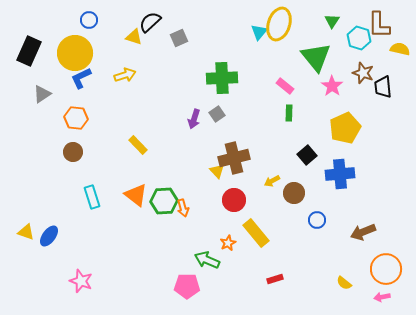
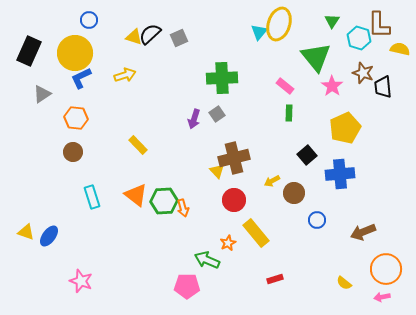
black semicircle at (150, 22): moved 12 px down
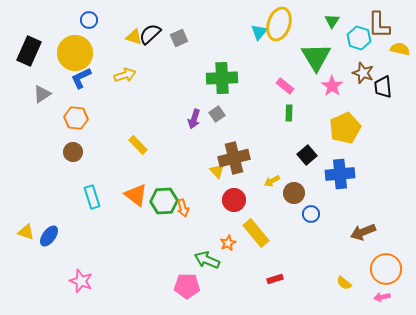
green triangle at (316, 57): rotated 8 degrees clockwise
blue circle at (317, 220): moved 6 px left, 6 px up
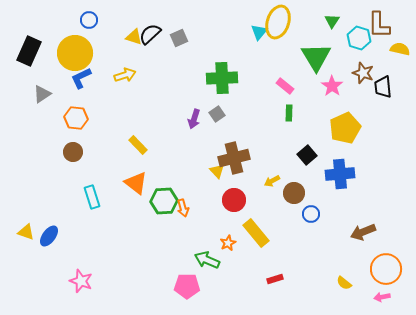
yellow ellipse at (279, 24): moved 1 px left, 2 px up
orange triangle at (136, 195): moved 12 px up
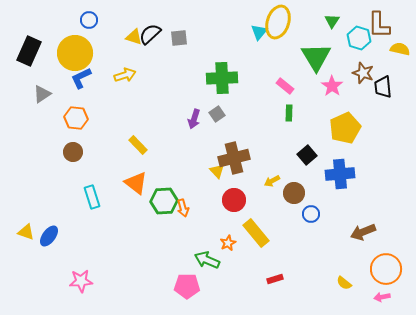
gray square at (179, 38): rotated 18 degrees clockwise
pink star at (81, 281): rotated 25 degrees counterclockwise
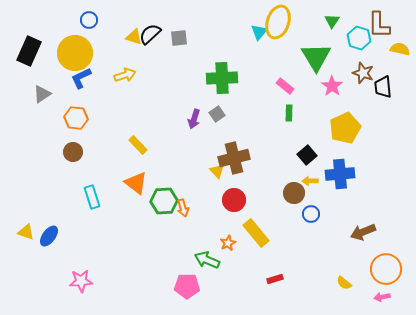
yellow arrow at (272, 181): moved 38 px right; rotated 28 degrees clockwise
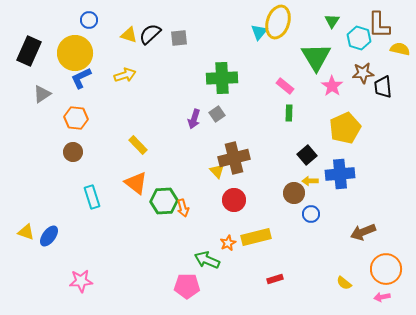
yellow triangle at (134, 37): moved 5 px left, 2 px up
brown star at (363, 73): rotated 25 degrees counterclockwise
yellow rectangle at (256, 233): moved 4 px down; rotated 64 degrees counterclockwise
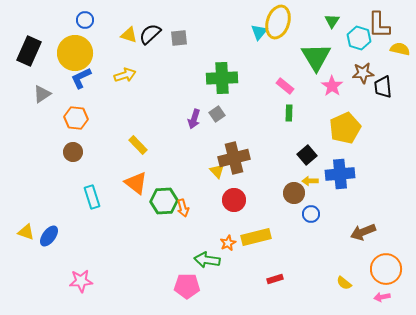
blue circle at (89, 20): moved 4 px left
green arrow at (207, 260): rotated 15 degrees counterclockwise
